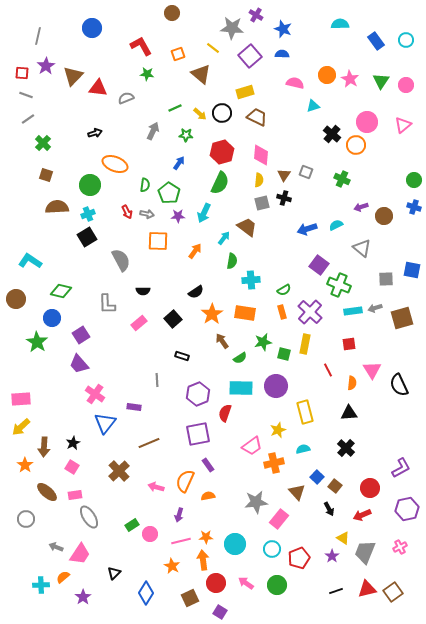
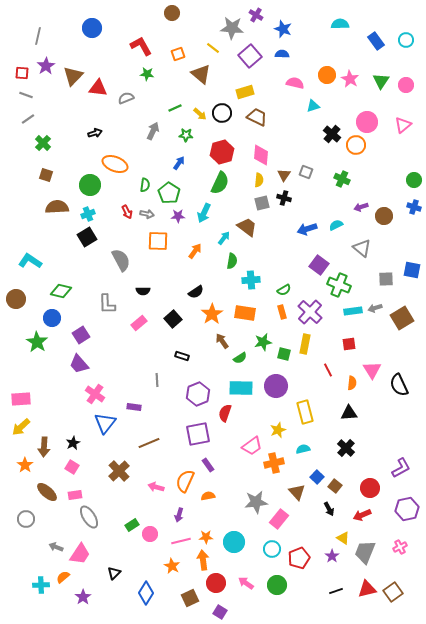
brown square at (402, 318): rotated 15 degrees counterclockwise
cyan circle at (235, 544): moved 1 px left, 2 px up
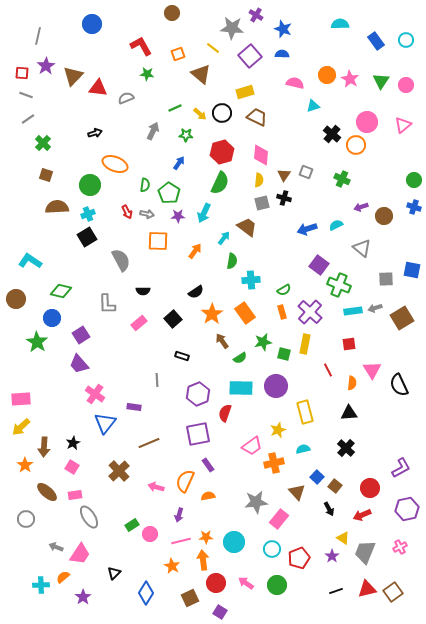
blue circle at (92, 28): moved 4 px up
orange rectangle at (245, 313): rotated 45 degrees clockwise
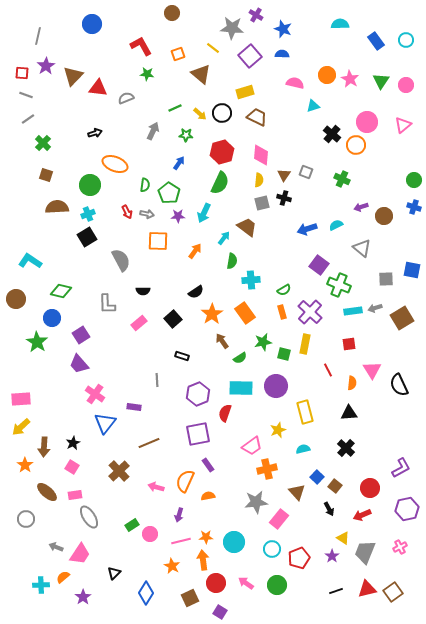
orange cross at (274, 463): moved 7 px left, 6 px down
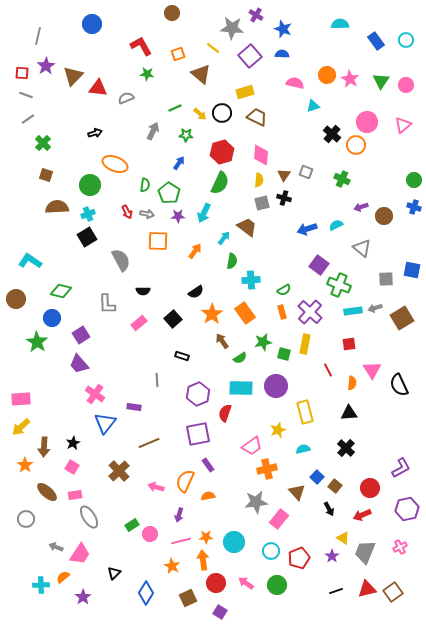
cyan circle at (272, 549): moved 1 px left, 2 px down
brown square at (190, 598): moved 2 px left
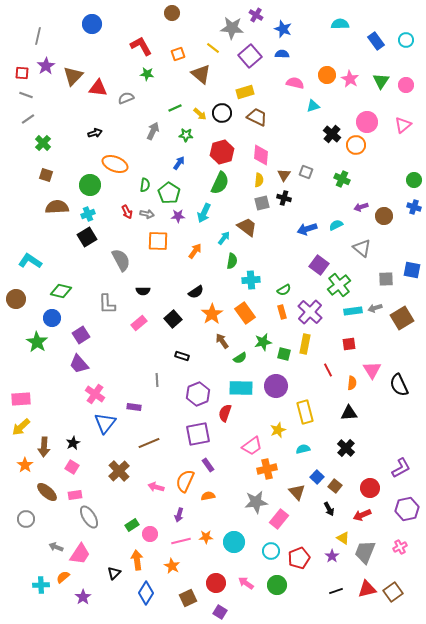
green cross at (339, 285): rotated 30 degrees clockwise
orange arrow at (203, 560): moved 66 px left
